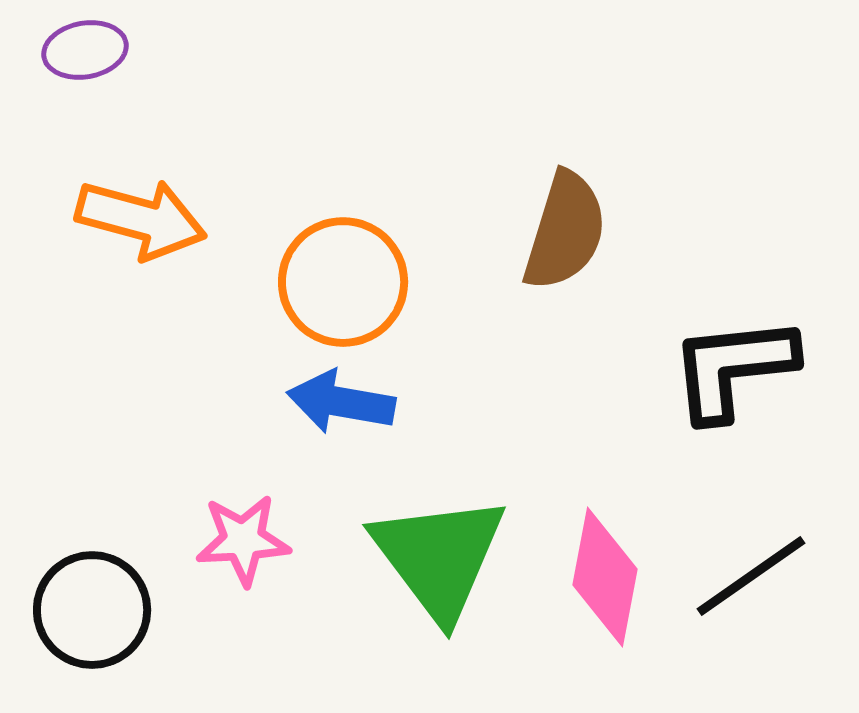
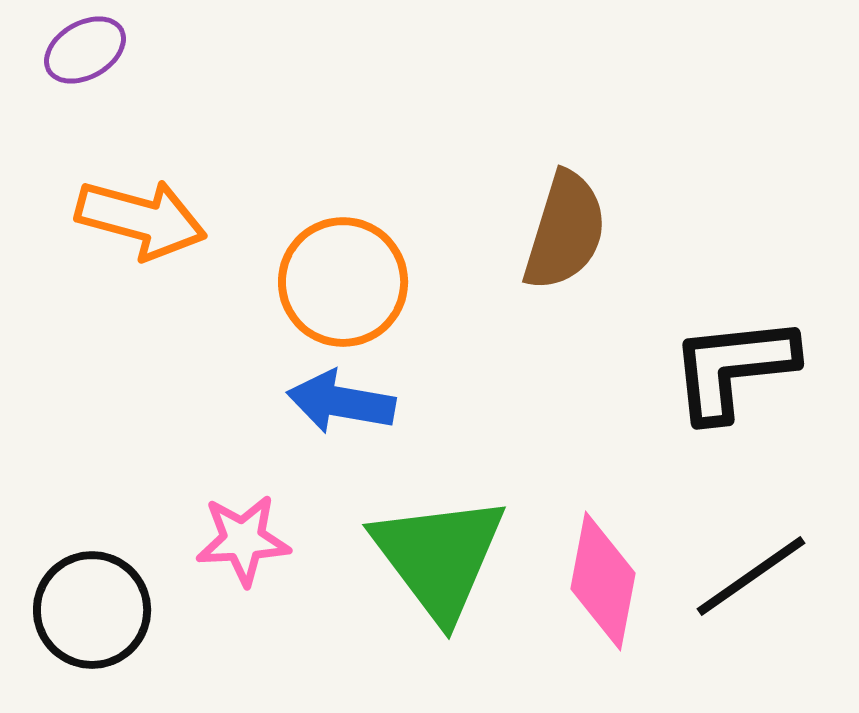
purple ellipse: rotated 20 degrees counterclockwise
pink diamond: moved 2 px left, 4 px down
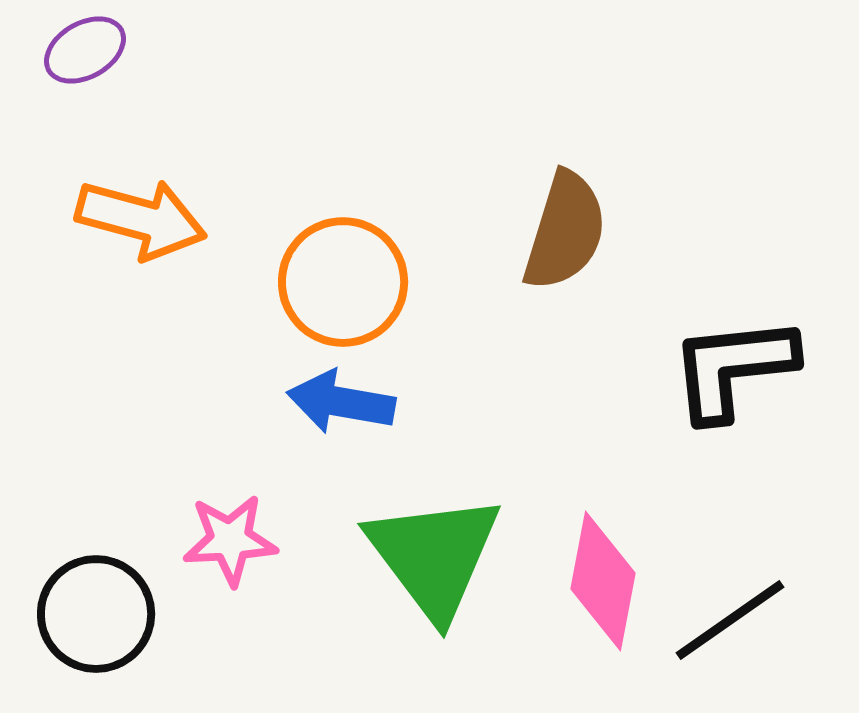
pink star: moved 13 px left
green triangle: moved 5 px left, 1 px up
black line: moved 21 px left, 44 px down
black circle: moved 4 px right, 4 px down
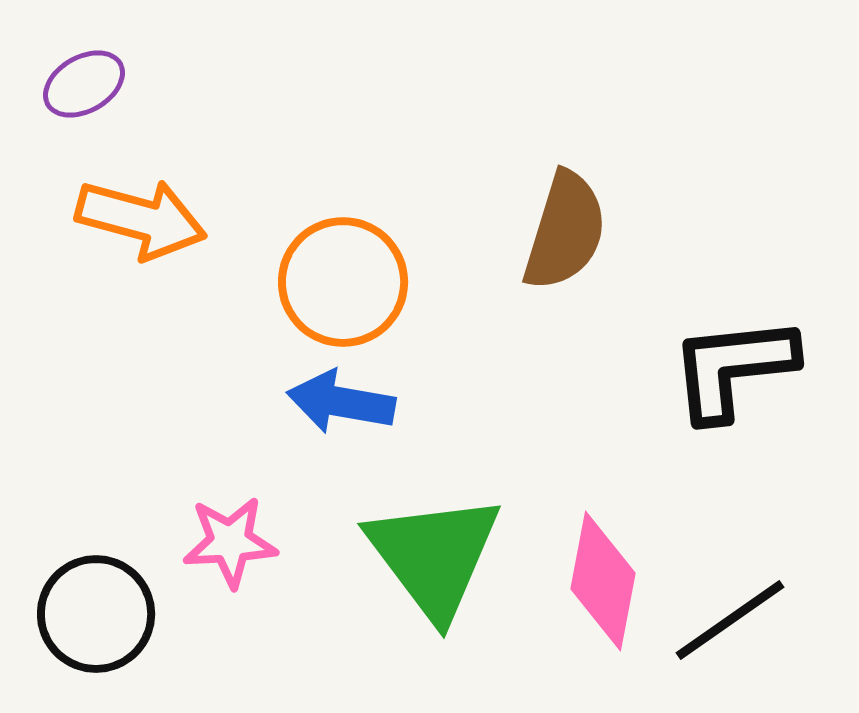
purple ellipse: moved 1 px left, 34 px down
pink star: moved 2 px down
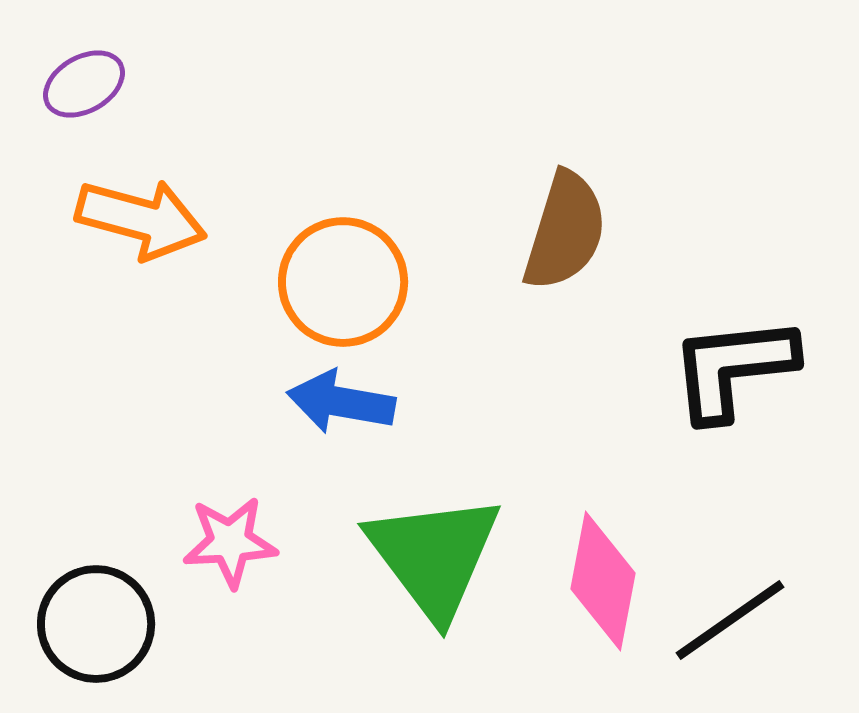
black circle: moved 10 px down
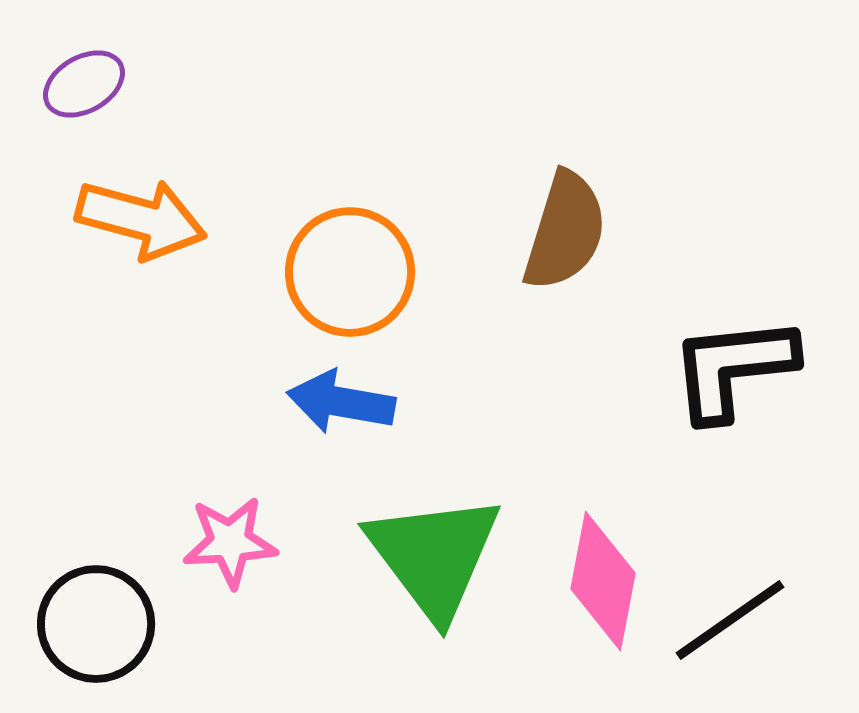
orange circle: moved 7 px right, 10 px up
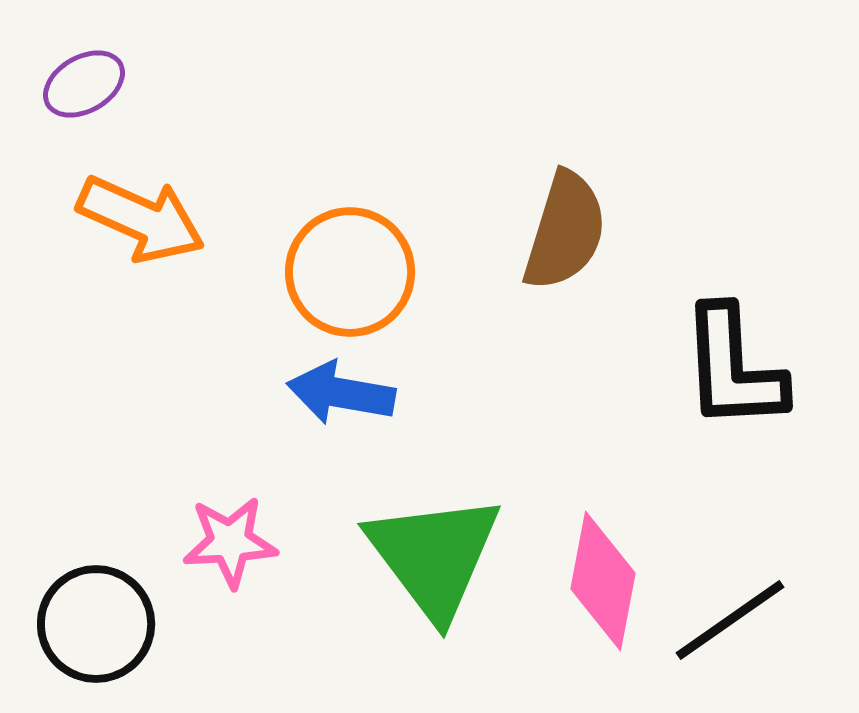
orange arrow: rotated 9 degrees clockwise
black L-shape: rotated 87 degrees counterclockwise
blue arrow: moved 9 px up
